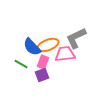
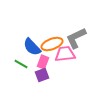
orange ellipse: moved 4 px right, 1 px up
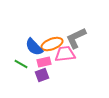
blue semicircle: moved 2 px right
pink rectangle: moved 1 px right; rotated 56 degrees clockwise
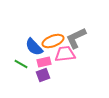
orange ellipse: moved 1 px right, 3 px up
purple square: moved 1 px right
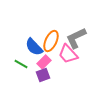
orange ellipse: moved 2 px left; rotated 45 degrees counterclockwise
pink trapezoid: moved 3 px right; rotated 125 degrees counterclockwise
pink rectangle: rotated 32 degrees counterclockwise
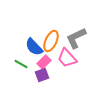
pink trapezoid: moved 1 px left, 4 px down
purple square: moved 1 px left
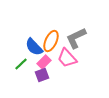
green line: rotated 72 degrees counterclockwise
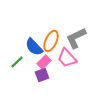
green line: moved 4 px left, 2 px up
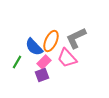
green line: rotated 16 degrees counterclockwise
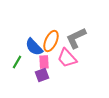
pink rectangle: rotated 48 degrees counterclockwise
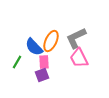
pink trapezoid: moved 12 px right; rotated 15 degrees clockwise
